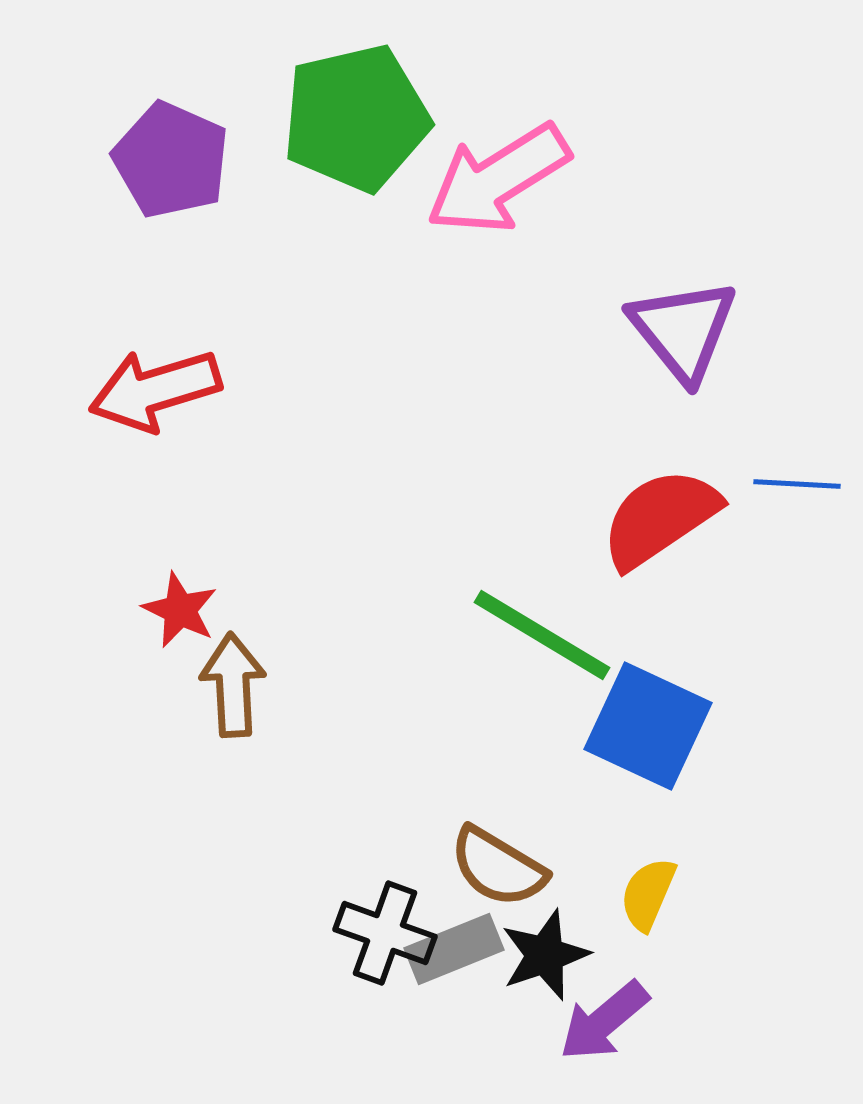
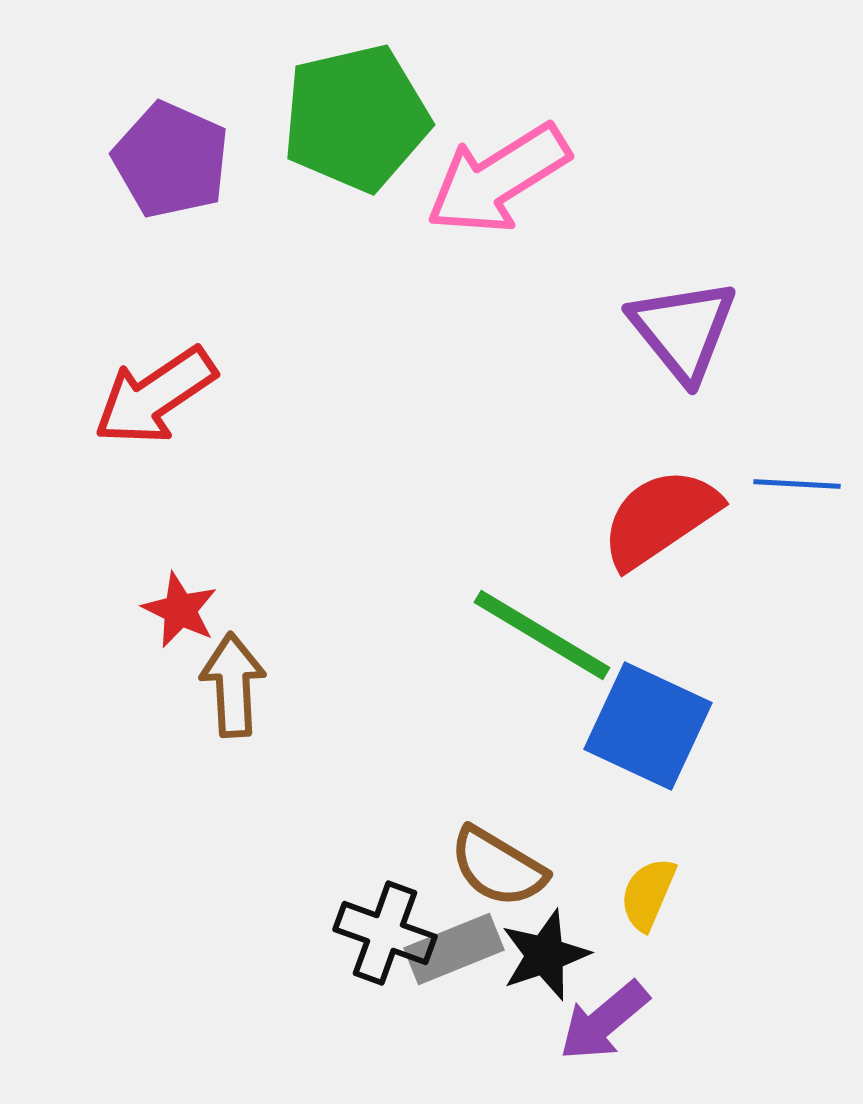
red arrow: moved 6 px down; rotated 17 degrees counterclockwise
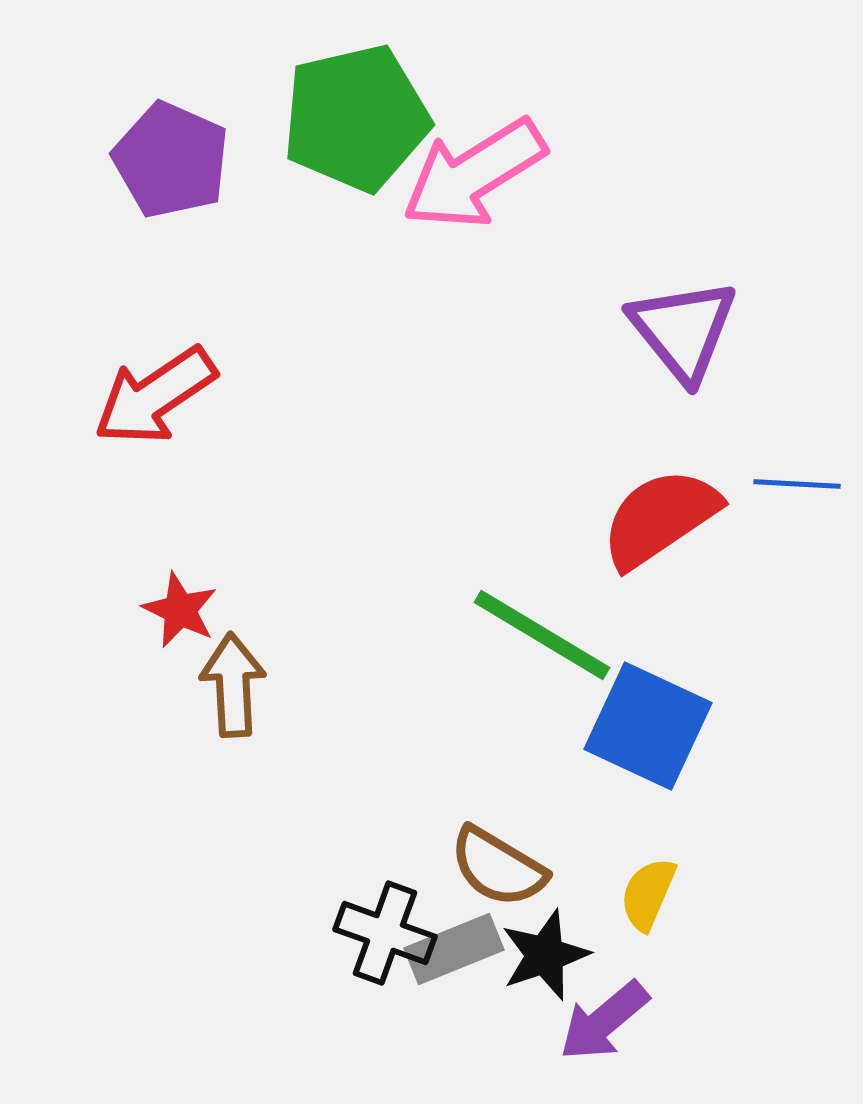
pink arrow: moved 24 px left, 5 px up
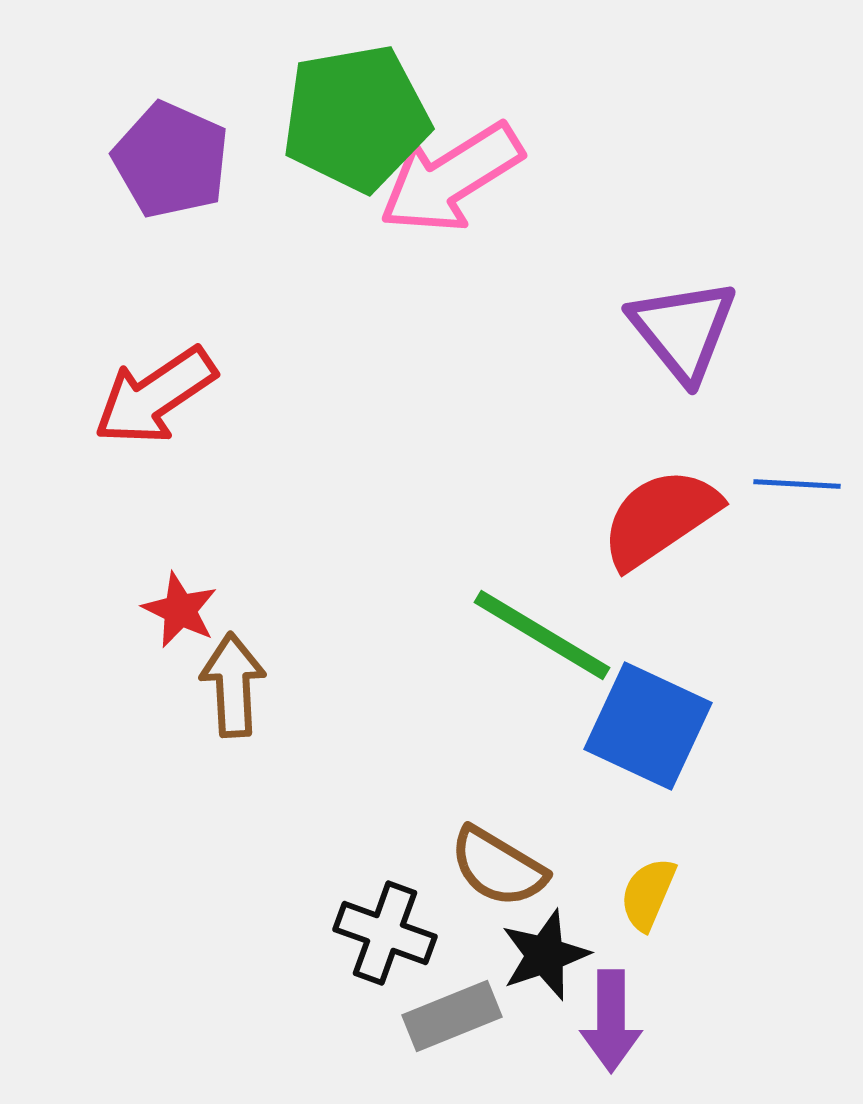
green pentagon: rotated 3 degrees clockwise
pink arrow: moved 23 px left, 4 px down
gray rectangle: moved 2 px left, 67 px down
purple arrow: moved 7 px right; rotated 50 degrees counterclockwise
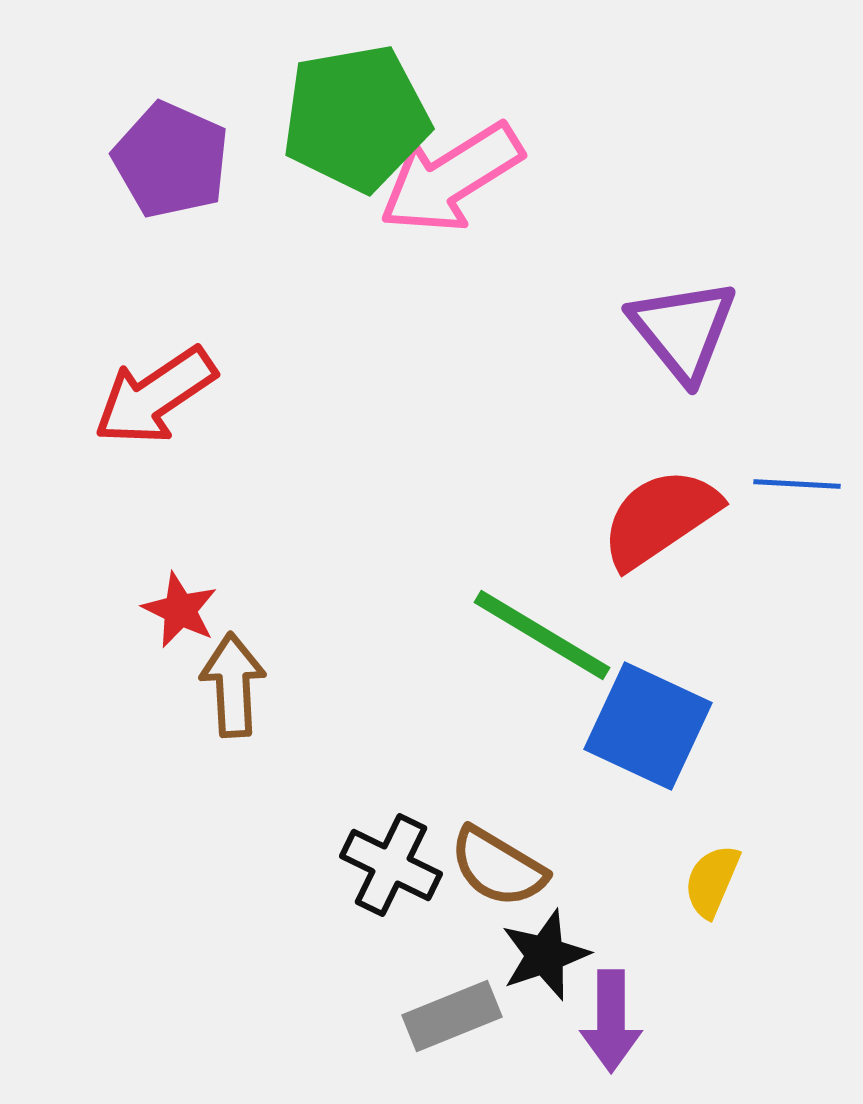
yellow semicircle: moved 64 px right, 13 px up
black cross: moved 6 px right, 68 px up; rotated 6 degrees clockwise
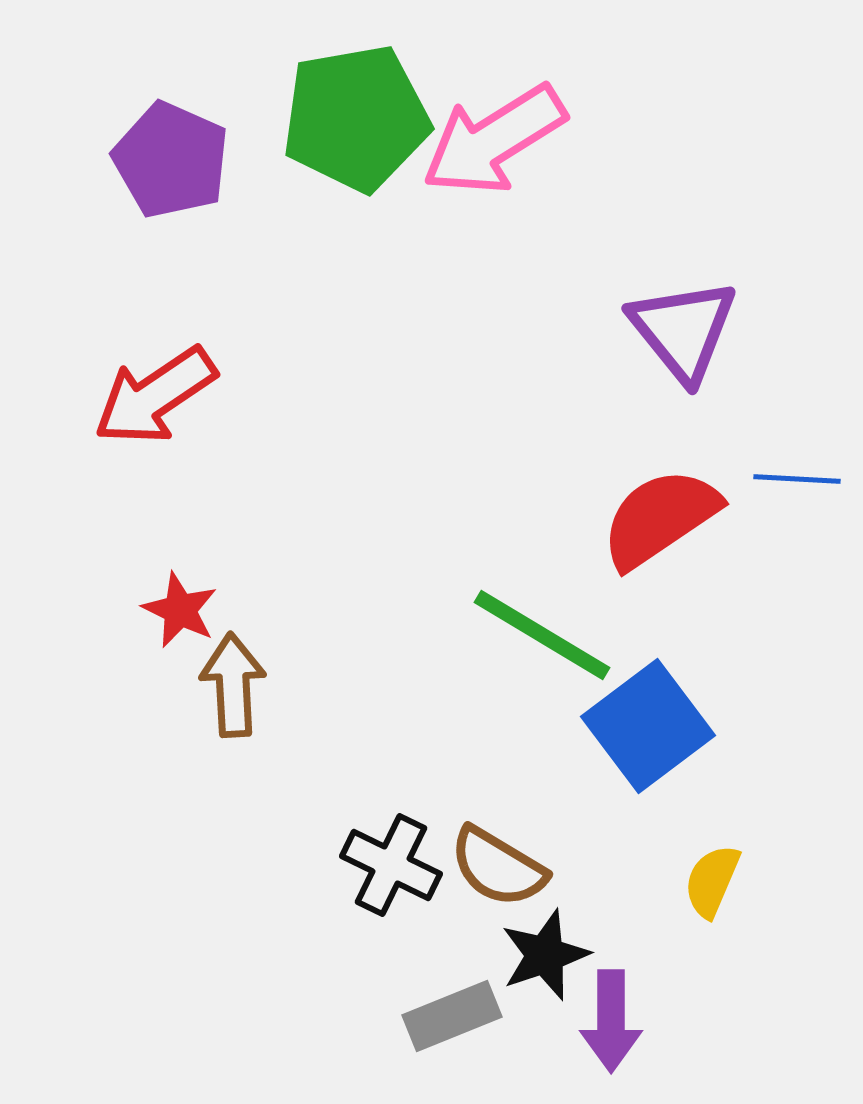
pink arrow: moved 43 px right, 38 px up
blue line: moved 5 px up
blue square: rotated 28 degrees clockwise
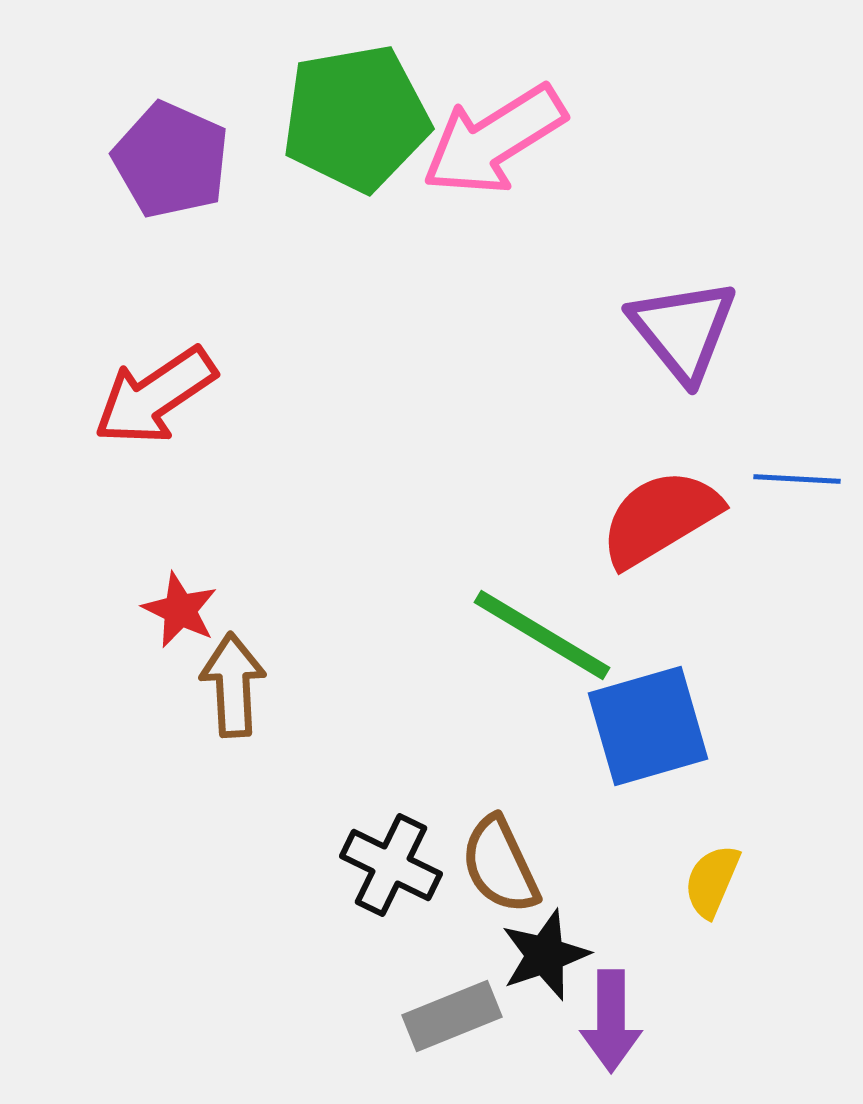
red semicircle: rotated 3 degrees clockwise
blue square: rotated 21 degrees clockwise
brown semicircle: moved 2 px right, 2 px up; rotated 34 degrees clockwise
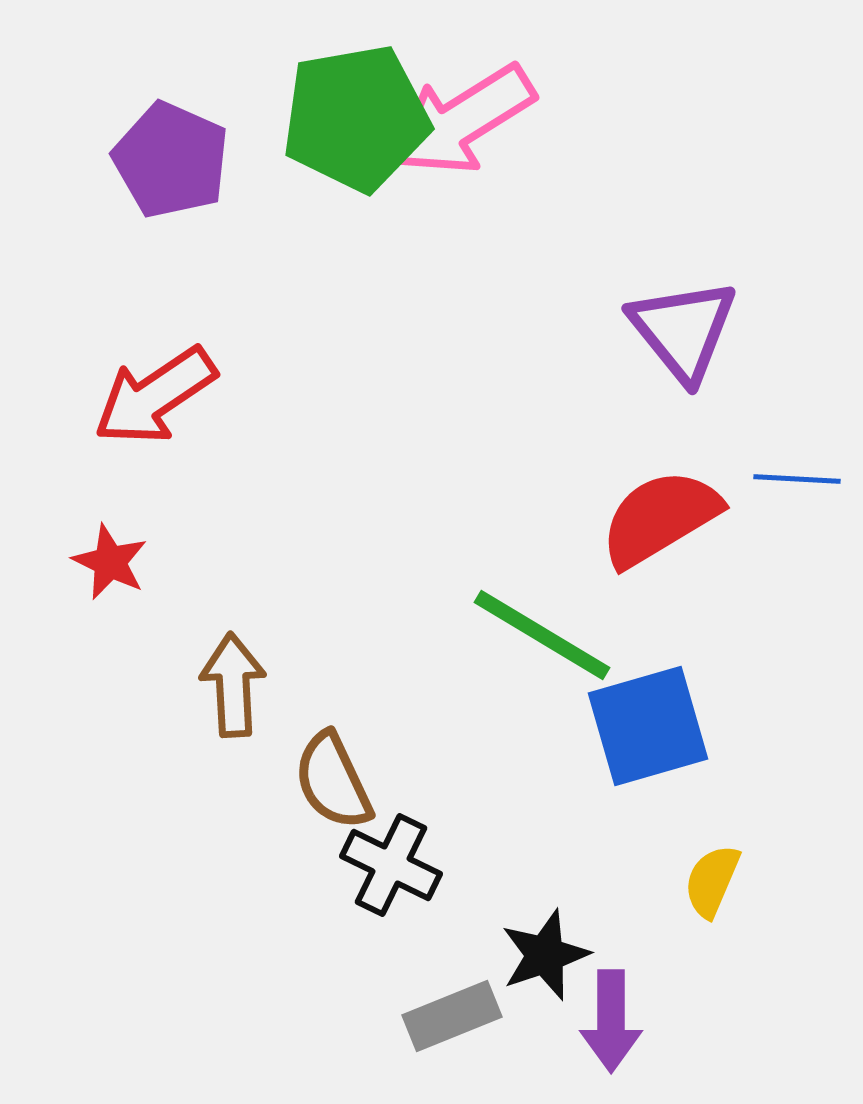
pink arrow: moved 31 px left, 20 px up
red star: moved 70 px left, 48 px up
brown semicircle: moved 167 px left, 84 px up
